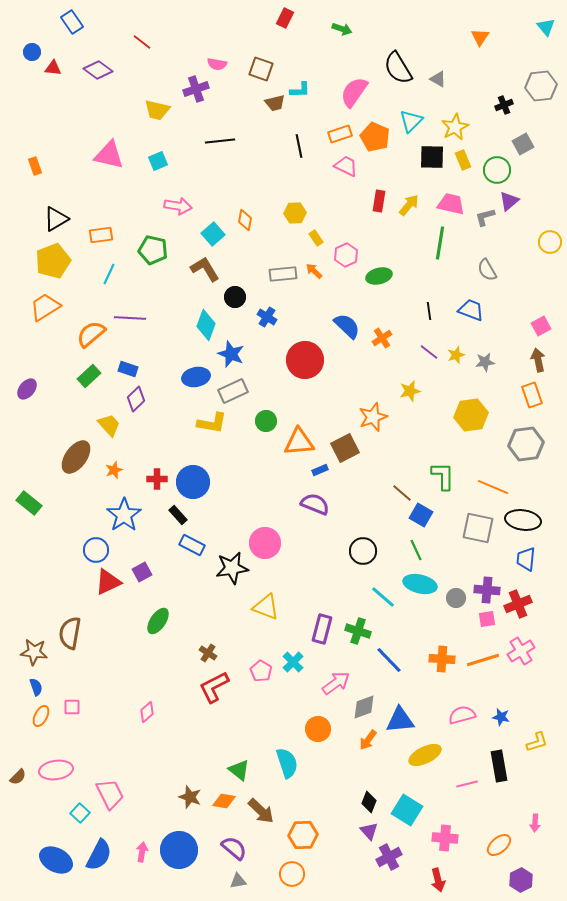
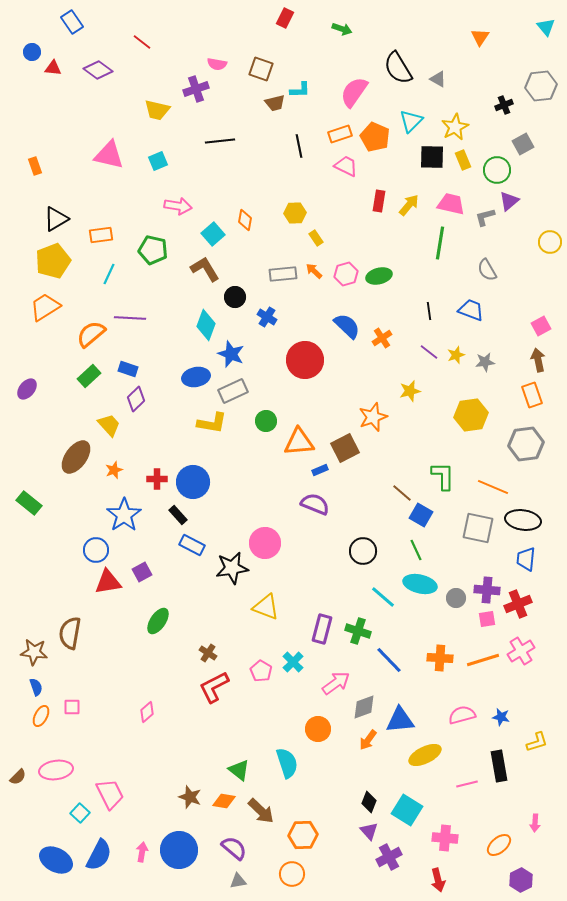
pink hexagon at (346, 255): moved 19 px down; rotated 10 degrees clockwise
red triangle at (108, 582): rotated 16 degrees clockwise
orange cross at (442, 659): moved 2 px left, 1 px up
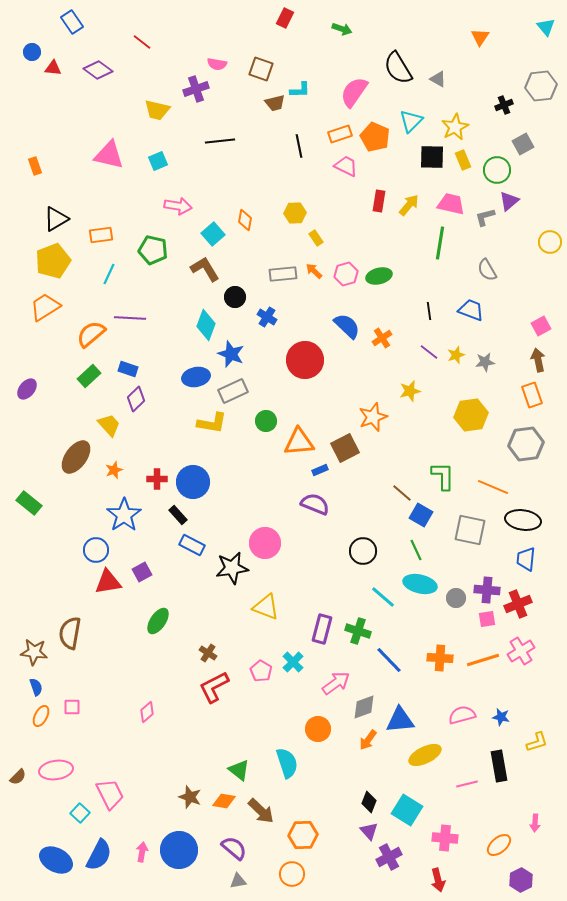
gray square at (478, 528): moved 8 px left, 2 px down
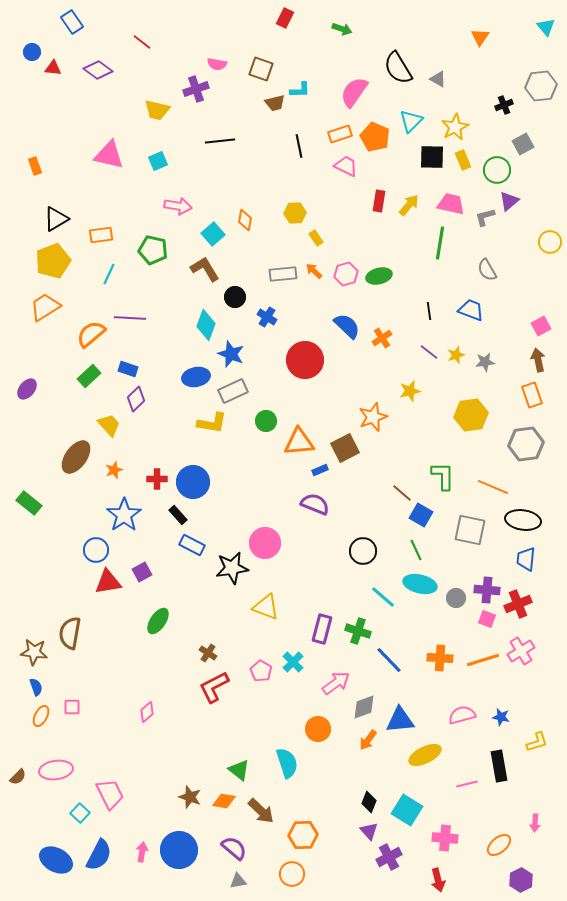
pink square at (487, 619): rotated 30 degrees clockwise
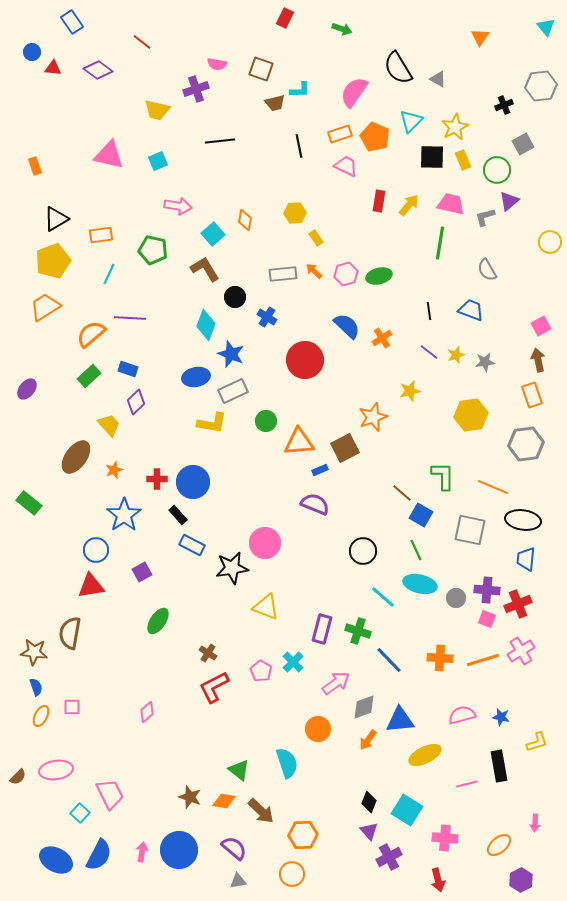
purple diamond at (136, 399): moved 3 px down
red triangle at (108, 582): moved 17 px left, 4 px down
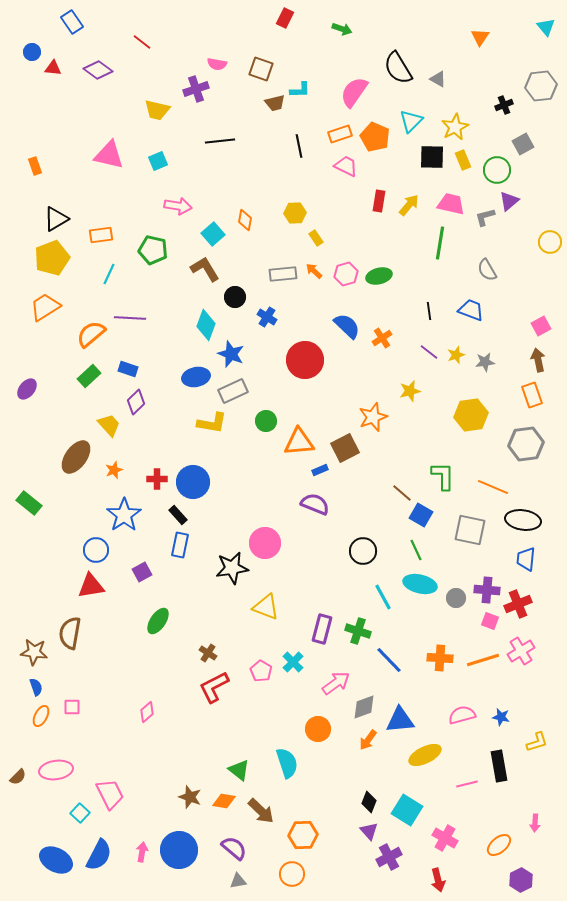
yellow pentagon at (53, 261): moved 1 px left, 3 px up
blue rectangle at (192, 545): moved 12 px left; rotated 75 degrees clockwise
cyan line at (383, 597): rotated 20 degrees clockwise
pink square at (487, 619): moved 3 px right, 2 px down
pink cross at (445, 838): rotated 25 degrees clockwise
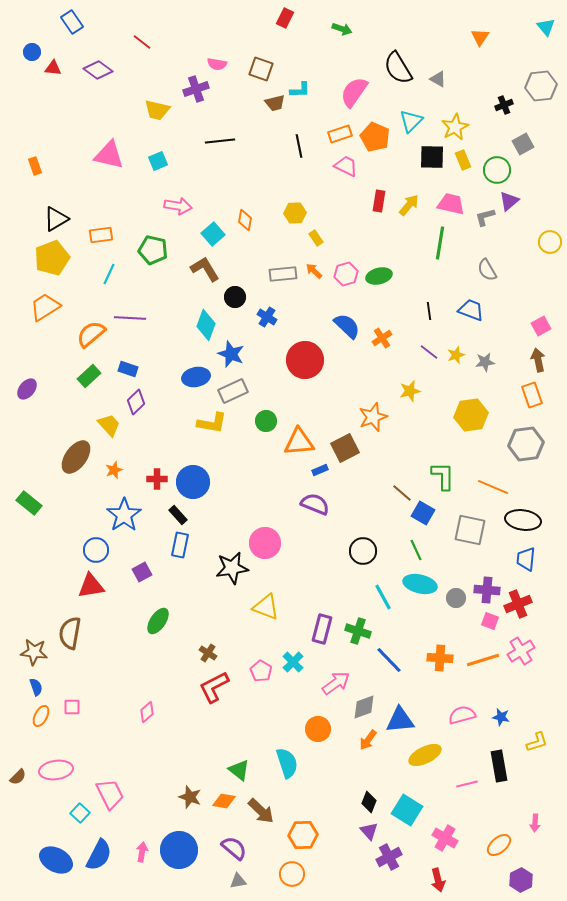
blue square at (421, 515): moved 2 px right, 2 px up
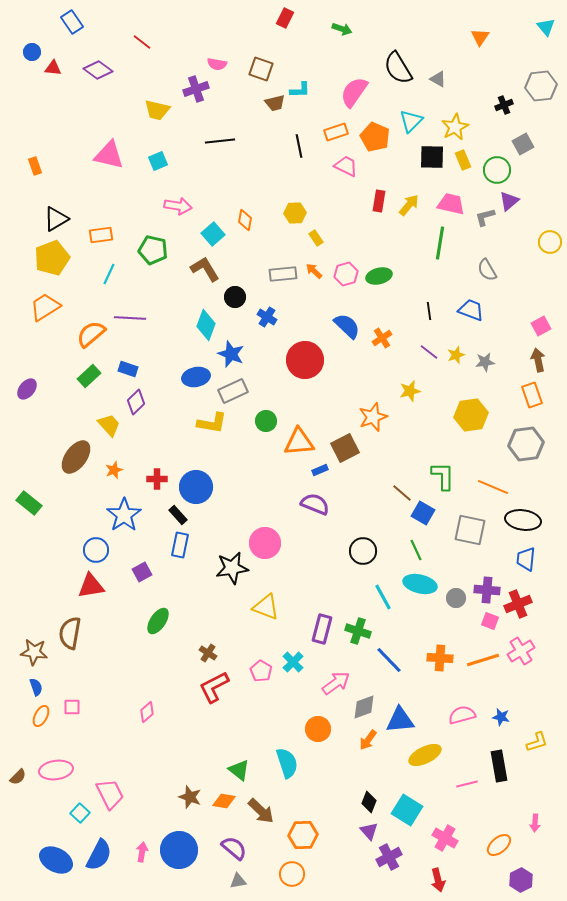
orange rectangle at (340, 134): moved 4 px left, 2 px up
blue circle at (193, 482): moved 3 px right, 5 px down
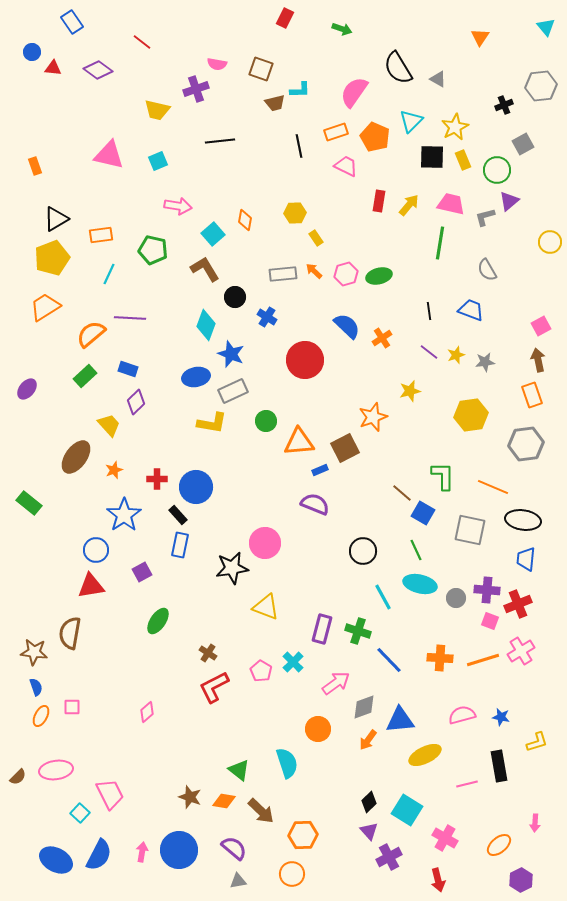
green rectangle at (89, 376): moved 4 px left
black diamond at (369, 802): rotated 25 degrees clockwise
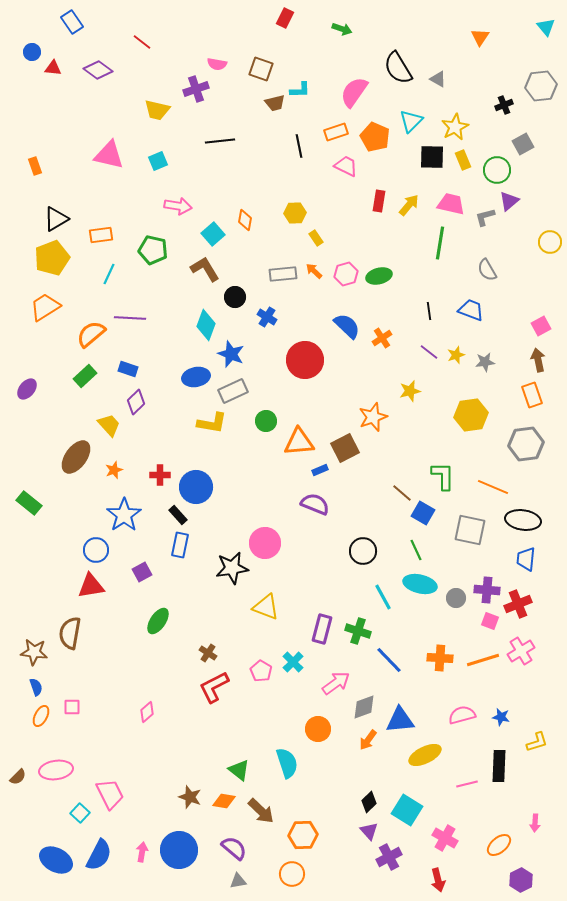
red cross at (157, 479): moved 3 px right, 4 px up
black rectangle at (499, 766): rotated 12 degrees clockwise
